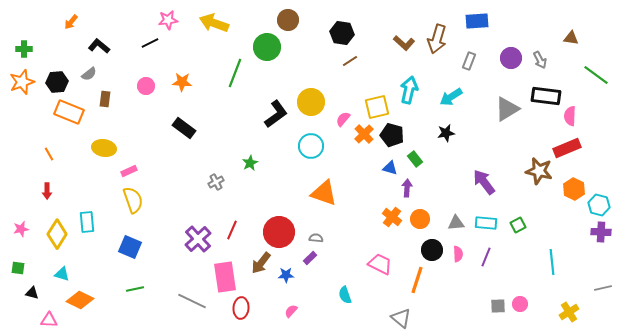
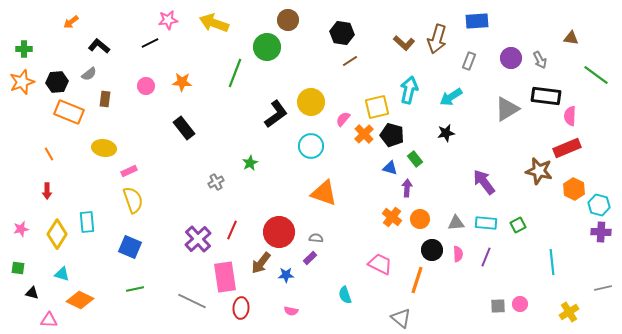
orange arrow at (71, 22): rotated 14 degrees clockwise
black rectangle at (184, 128): rotated 15 degrees clockwise
pink semicircle at (291, 311): rotated 120 degrees counterclockwise
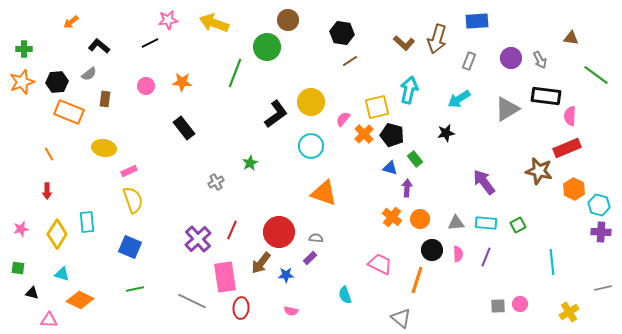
cyan arrow at (451, 97): moved 8 px right, 2 px down
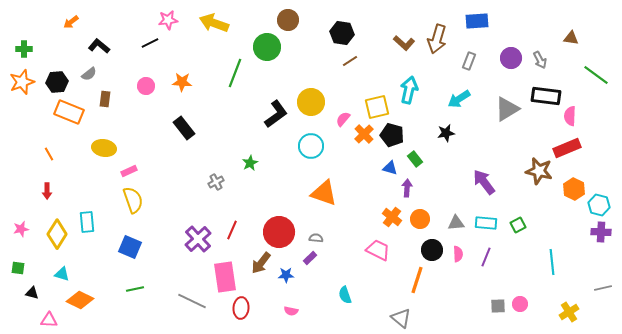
pink trapezoid at (380, 264): moved 2 px left, 14 px up
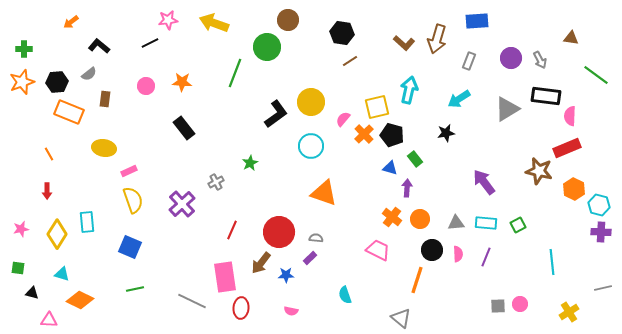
purple cross at (198, 239): moved 16 px left, 35 px up
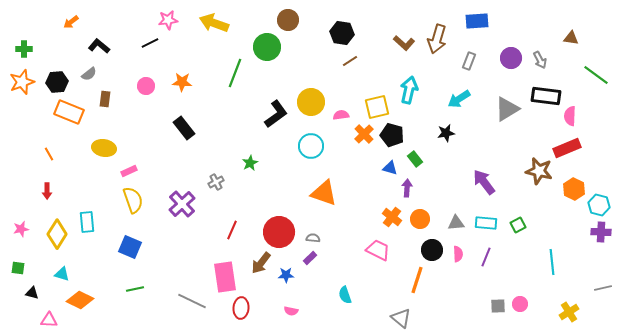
pink semicircle at (343, 119): moved 2 px left, 4 px up; rotated 42 degrees clockwise
gray semicircle at (316, 238): moved 3 px left
